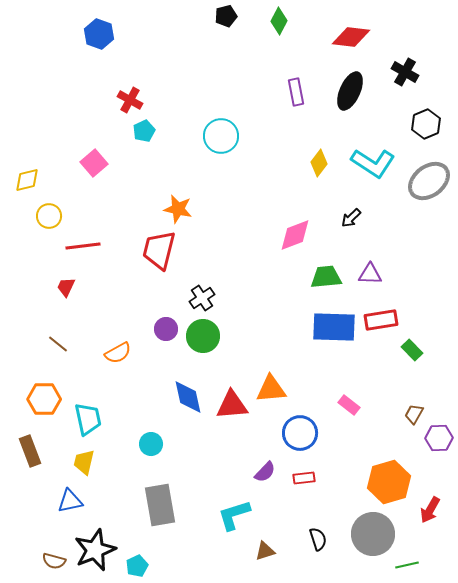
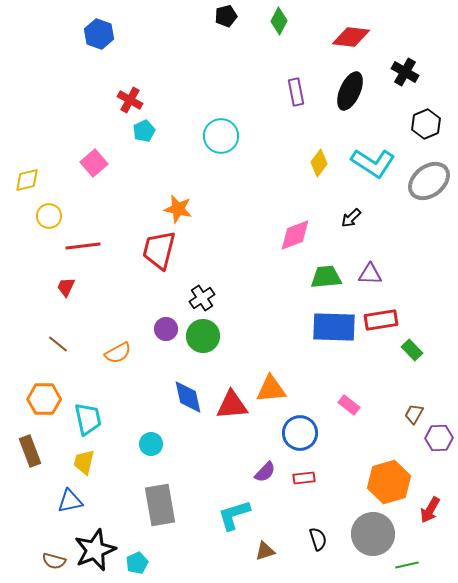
cyan pentagon at (137, 566): moved 3 px up
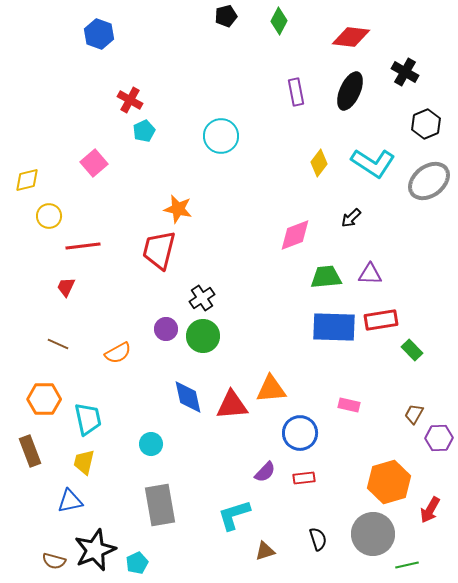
brown line at (58, 344): rotated 15 degrees counterclockwise
pink rectangle at (349, 405): rotated 25 degrees counterclockwise
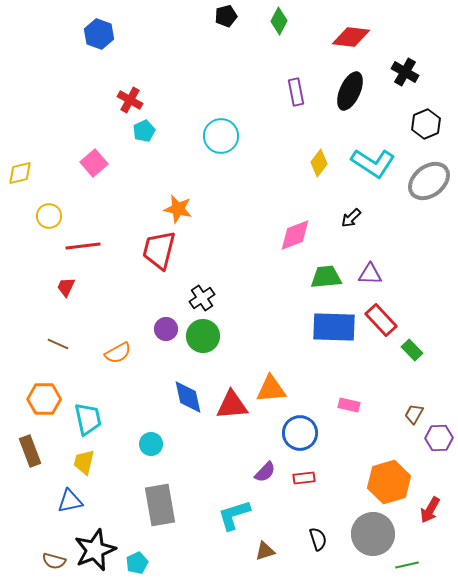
yellow diamond at (27, 180): moved 7 px left, 7 px up
red rectangle at (381, 320): rotated 56 degrees clockwise
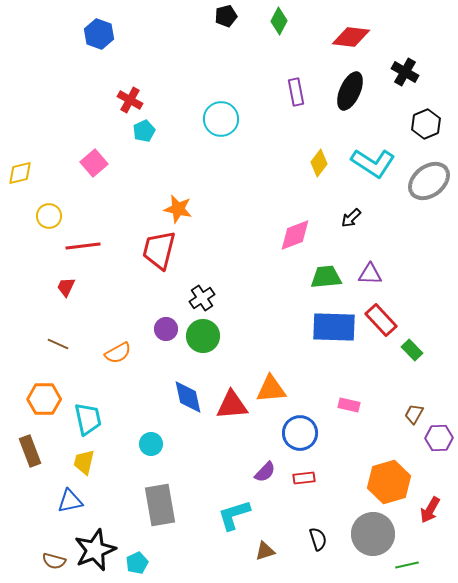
cyan circle at (221, 136): moved 17 px up
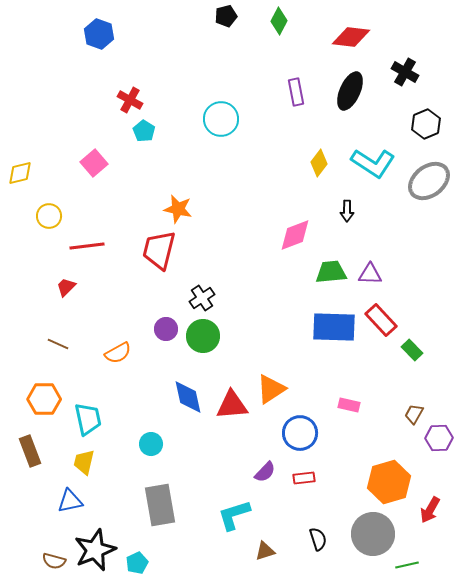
cyan pentagon at (144, 131): rotated 15 degrees counterclockwise
black arrow at (351, 218): moved 4 px left, 7 px up; rotated 45 degrees counterclockwise
red line at (83, 246): moved 4 px right
green trapezoid at (326, 277): moved 5 px right, 5 px up
red trapezoid at (66, 287): rotated 20 degrees clockwise
orange triangle at (271, 389): rotated 28 degrees counterclockwise
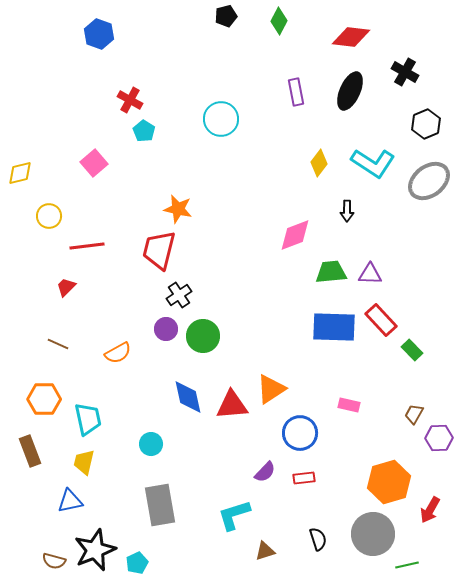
black cross at (202, 298): moved 23 px left, 3 px up
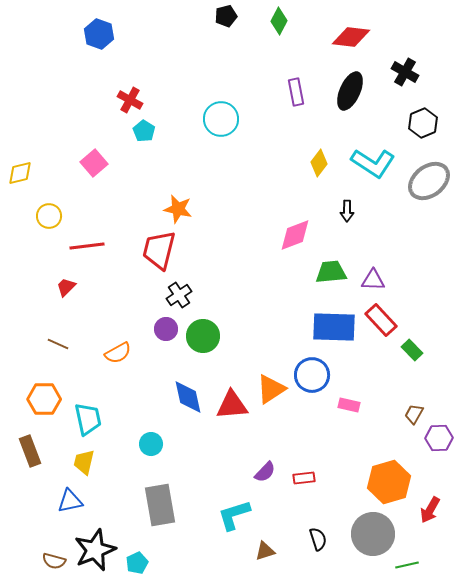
black hexagon at (426, 124): moved 3 px left, 1 px up
purple triangle at (370, 274): moved 3 px right, 6 px down
blue circle at (300, 433): moved 12 px right, 58 px up
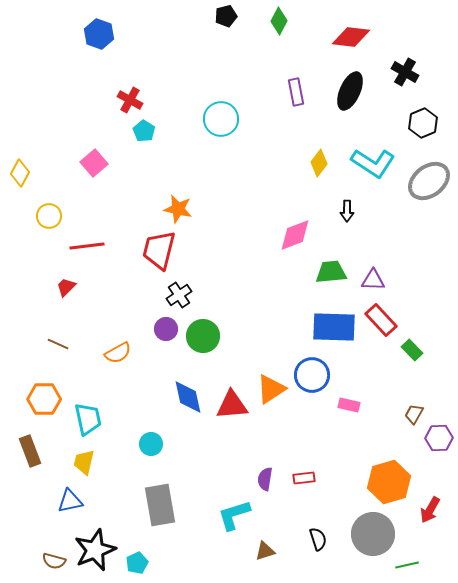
yellow diamond at (20, 173): rotated 48 degrees counterclockwise
purple semicircle at (265, 472): moved 7 px down; rotated 145 degrees clockwise
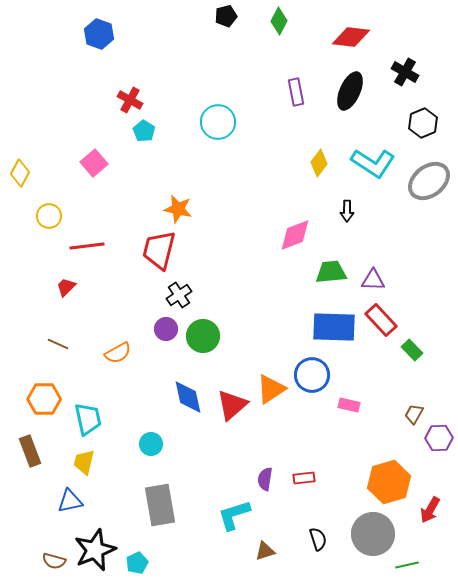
cyan circle at (221, 119): moved 3 px left, 3 px down
red triangle at (232, 405): rotated 36 degrees counterclockwise
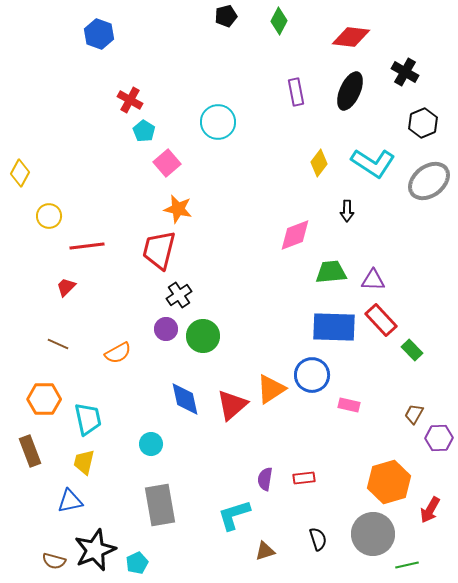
pink square at (94, 163): moved 73 px right
blue diamond at (188, 397): moved 3 px left, 2 px down
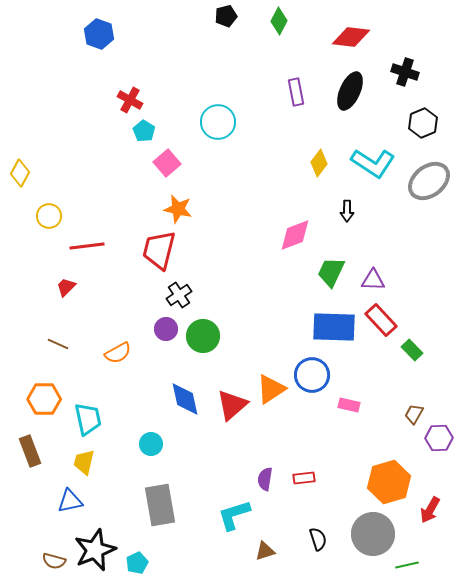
black cross at (405, 72): rotated 12 degrees counterclockwise
green trapezoid at (331, 272): rotated 60 degrees counterclockwise
